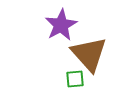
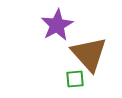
purple star: moved 4 px left
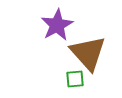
brown triangle: moved 1 px left, 1 px up
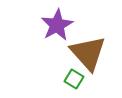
green square: moved 1 px left; rotated 36 degrees clockwise
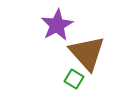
brown triangle: moved 1 px left
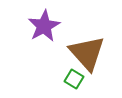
purple star: moved 13 px left, 1 px down
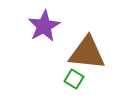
brown triangle: rotated 42 degrees counterclockwise
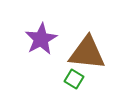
purple star: moved 3 px left, 13 px down
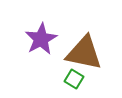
brown triangle: moved 3 px left; rotated 6 degrees clockwise
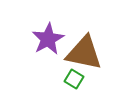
purple star: moved 7 px right
